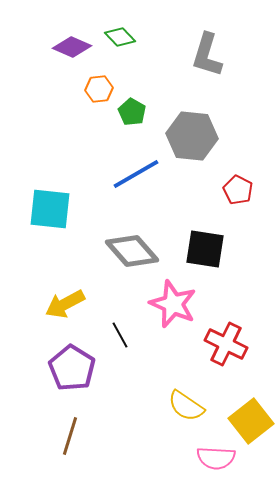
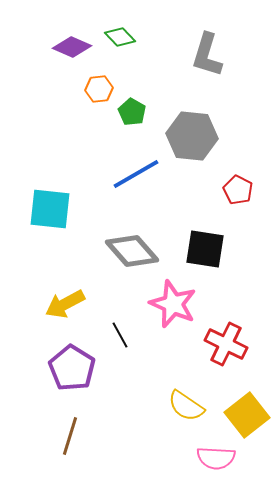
yellow square: moved 4 px left, 6 px up
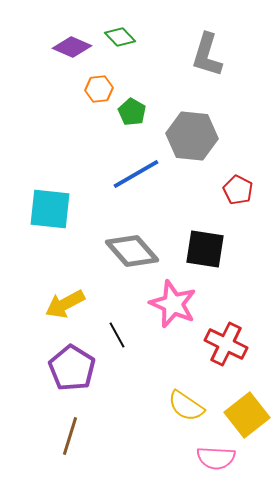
black line: moved 3 px left
